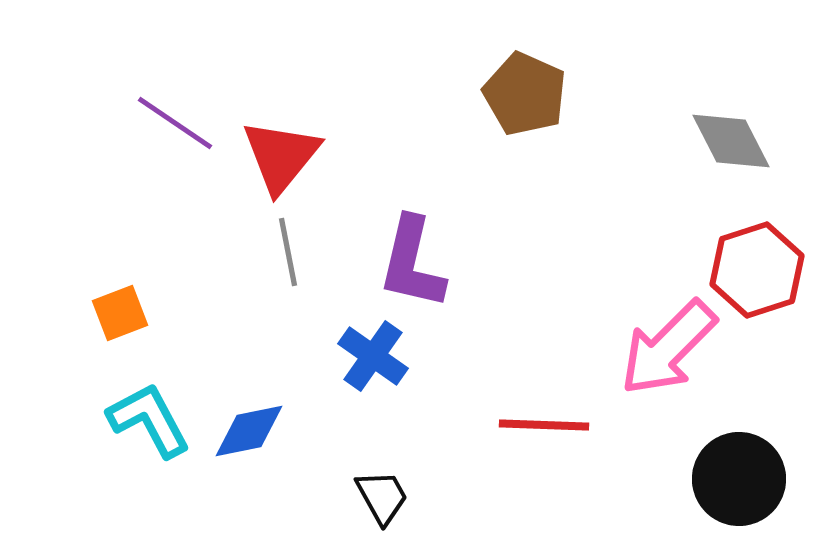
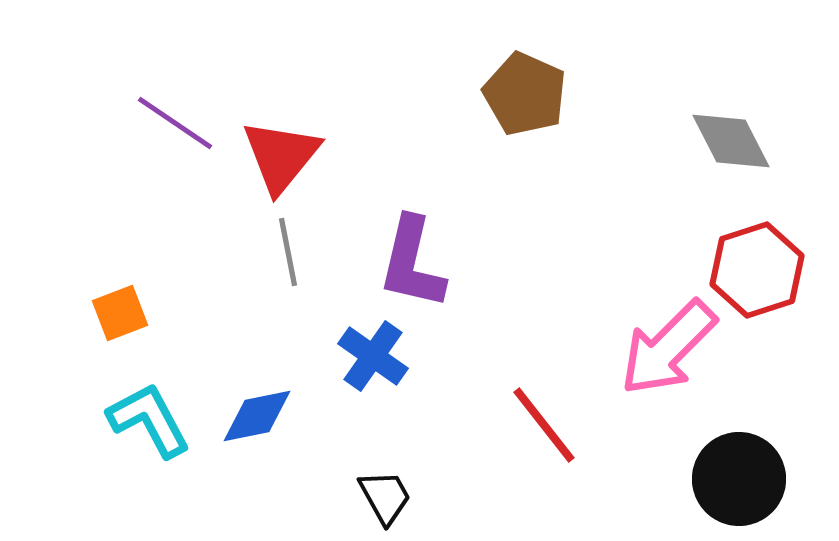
red line: rotated 50 degrees clockwise
blue diamond: moved 8 px right, 15 px up
black trapezoid: moved 3 px right
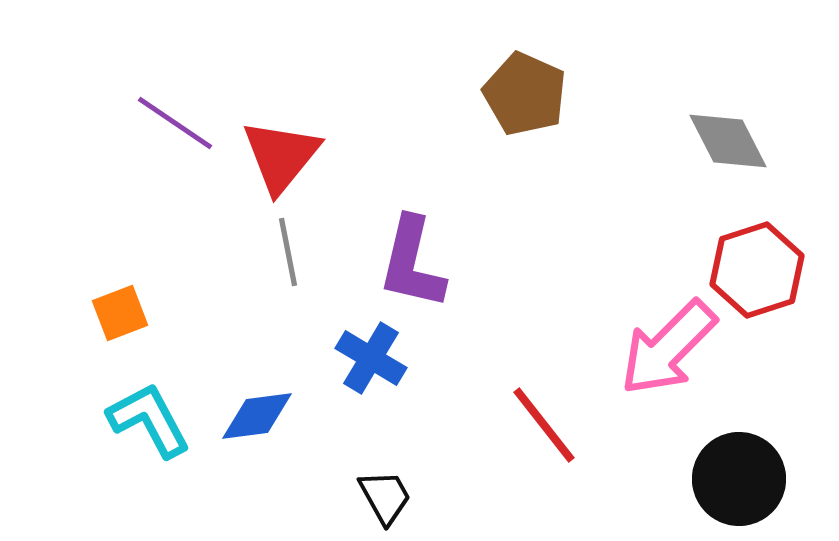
gray diamond: moved 3 px left
blue cross: moved 2 px left, 2 px down; rotated 4 degrees counterclockwise
blue diamond: rotated 4 degrees clockwise
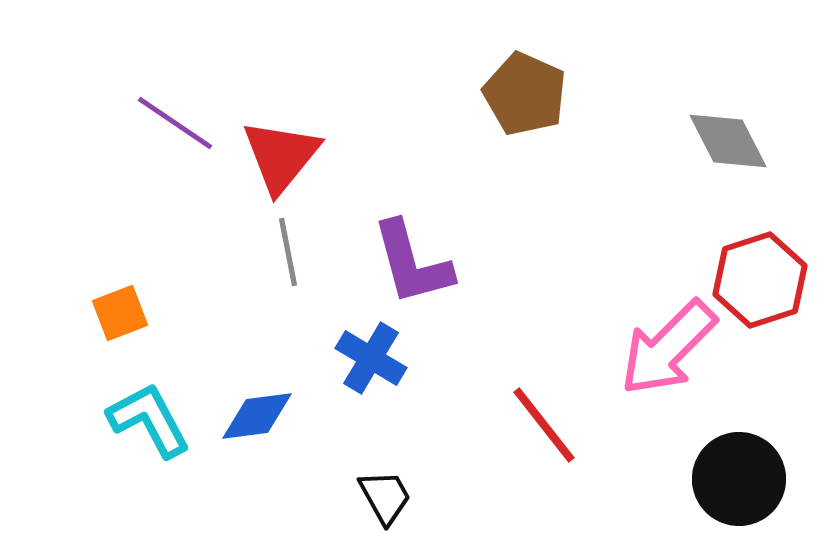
purple L-shape: rotated 28 degrees counterclockwise
red hexagon: moved 3 px right, 10 px down
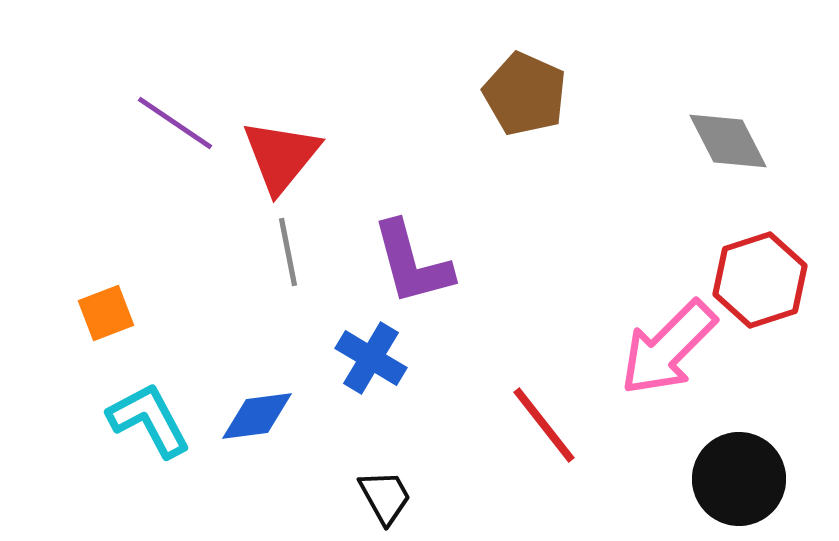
orange square: moved 14 px left
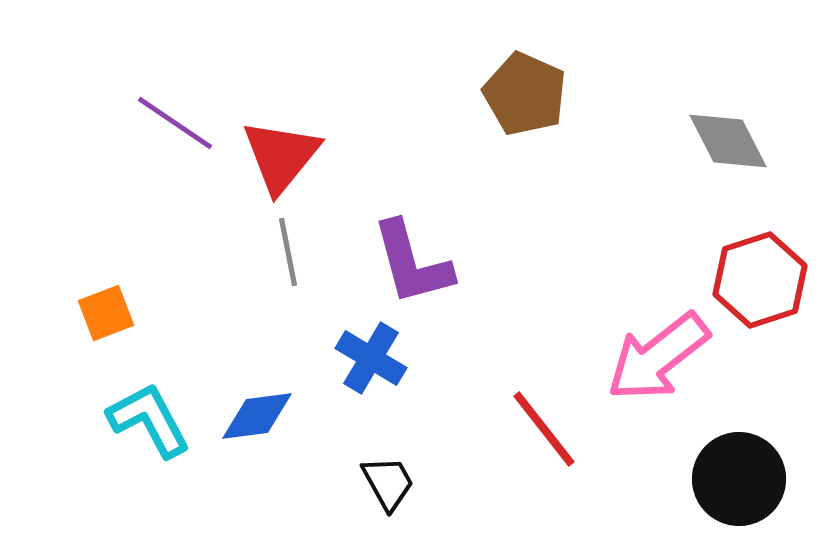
pink arrow: moved 10 px left, 9 px down; rotated 7 degrees clockwise
red line: moved 4 px down
black trapezoid: moved 3 px right, 14 px up
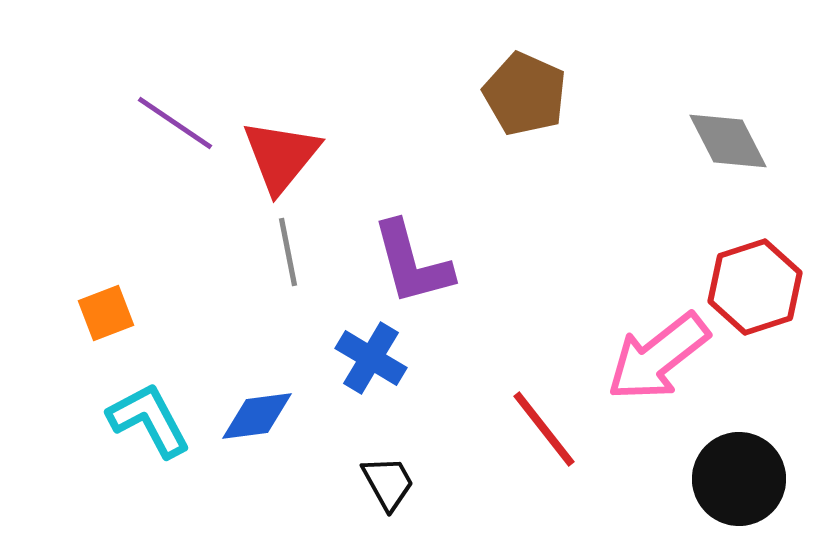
red hexagon: moved 5 px left, 7 px down
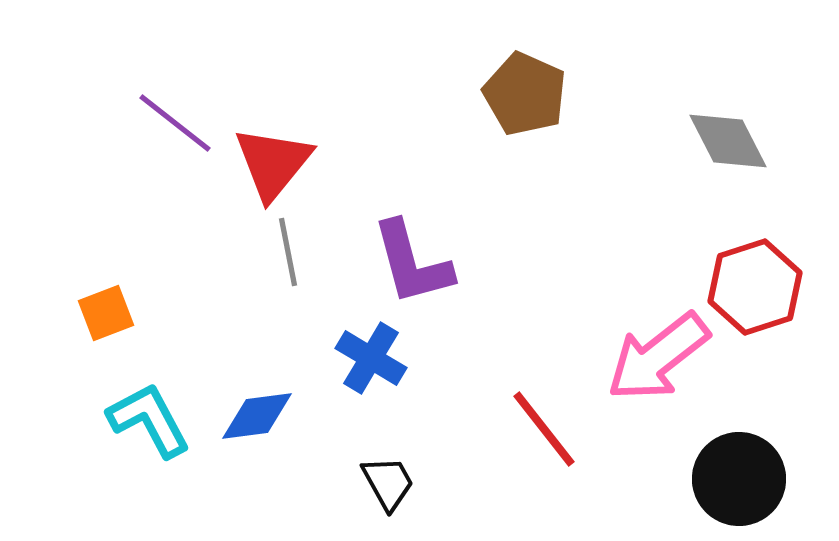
purple line: rotated 4 degrees clockwise
red triangle: moved 8 px left, 7 px down
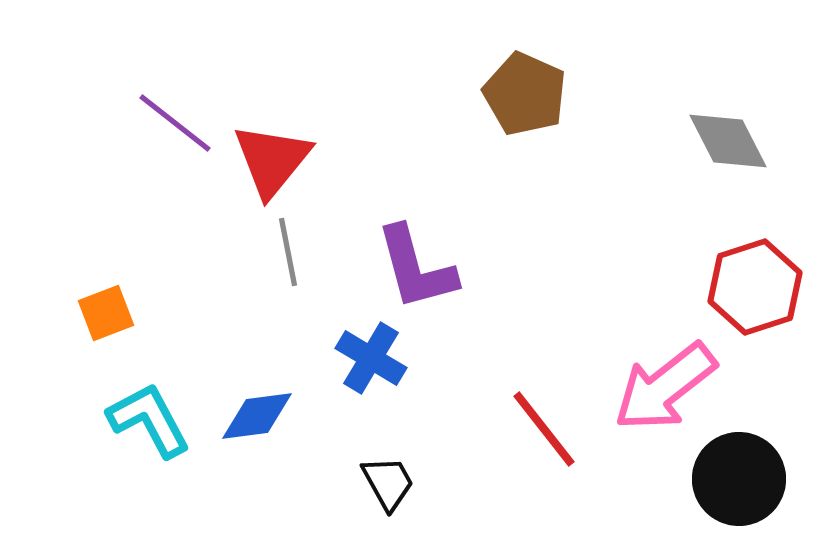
red triangle: moved 1 px left, 3 px up
purple L-shape: moved 4 px right, 5 px down
pink arrow: moved 7 px right, 30 px down
